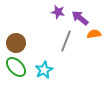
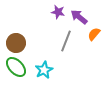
purple arrow: moved 1 px left, 1 px up
orange semicircle: rotated 40 degrees counterclockwise
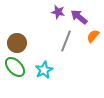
orange semicircle: moved 1 px left, 2 px down
brown circle: moved 1 px right
green ellipse: moved 1 px left
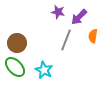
purple arrow: rotated 84 degrees counterclockwise
orange semicircle: rotated 32 degrees counterclockwise
gray line: moved 1 px up
cyan star: rotated 18 degrees counterclockwise
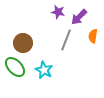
brown circle: moved 6 px right
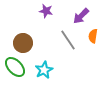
purple star: moved 12 px left, 1 px up
purple arrow: moved 2 px right, 1 px up
gray line: moved 2 px right; rotated 55 degrees counterclockwise
cyan star: rotated 18 degrees clockwise
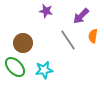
cyan star: rotated 18 degrees clockwise
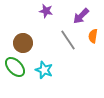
cyan star: rotated 30 degrees clockwise
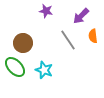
orange semicircle: rotated 16 degrees counterclockwise
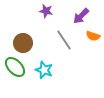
orange semicircle: rotated 64 degrees counterclockwise
gray line: moved 4 px left
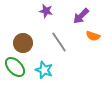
gray line: moved 5 px left, 2 px down
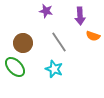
purple arrow: moved 1 px left; rotated 48 degrees counterclockwise
cyan star: moved 10 px right, 1 px up
